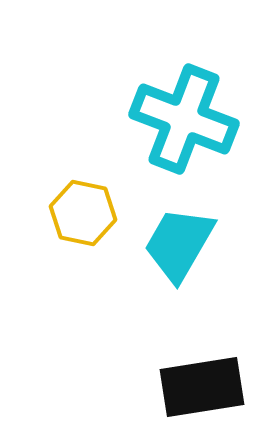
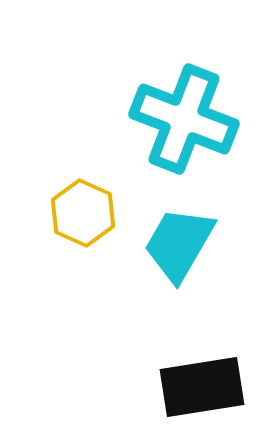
yellow hexagon: rotated 12 degrees clockwise
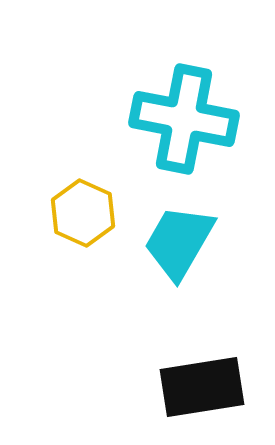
cyan cross: rotated 10 degrees counterclockwise
cyan trapezoid: moved 2 px up
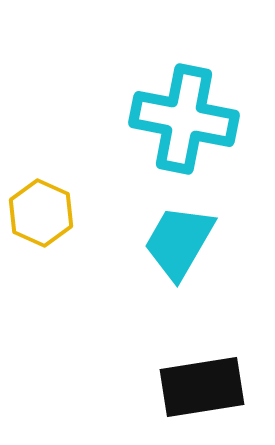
yellow hexagon: moved 42 px left
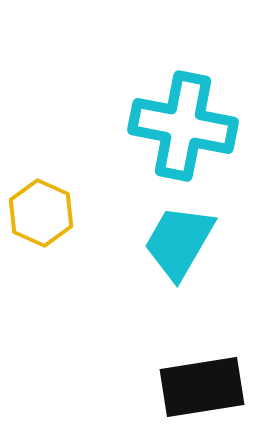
cyan cross: moved 1 px left, 7 px down
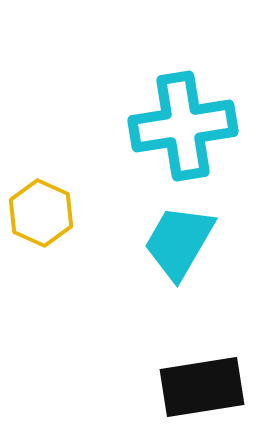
cyan cross: rotated 20 degrees counterclockwise
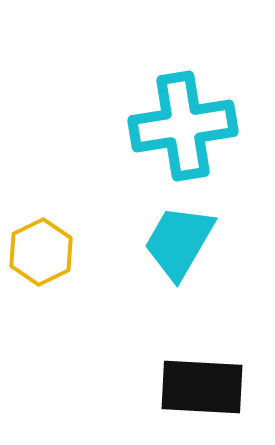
yellow hexagon: moved 39 px down; rotated 10 degrees clockwise
black rectangle: rotated 12 degrees clockwise
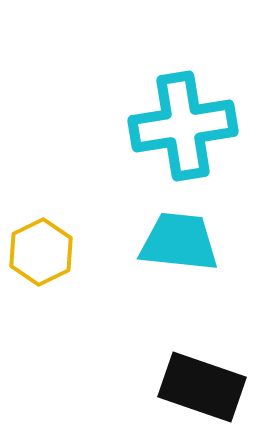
cyan trapezoid: rotated 66 degrees clockwise
black rectangle: rotated 16 degrees clockwise
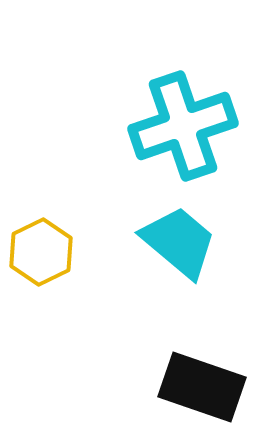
cyan cross: rotated 10 degrees counterclockwise
cyan trapezoid: rotated 34 degrees clockwise
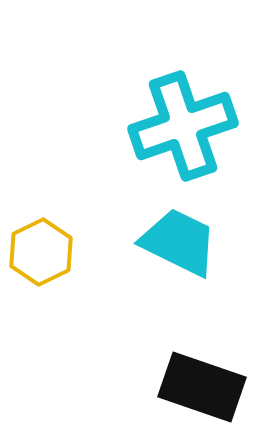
cyan trapezoid: rotated 14 degrees counterclockwise
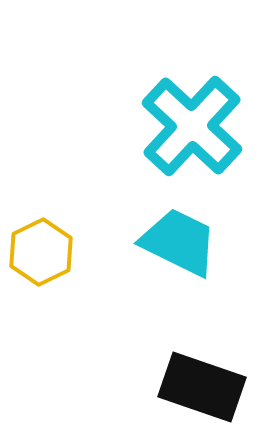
cyan cross: moved 9 px right; rotated 28 degrees counterclockwise
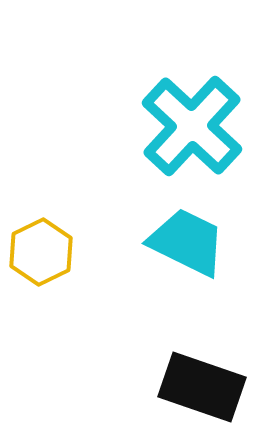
cyan trapezoid: moved 8 px right
